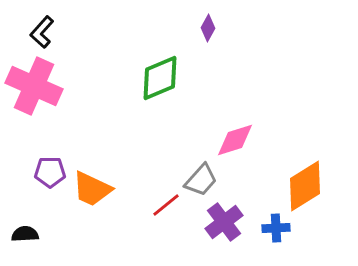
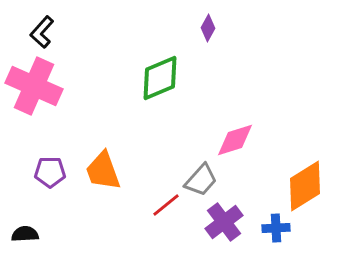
orange trapezoid: moved 11 px right, 18 px up; rotated 45 degrees clockwise
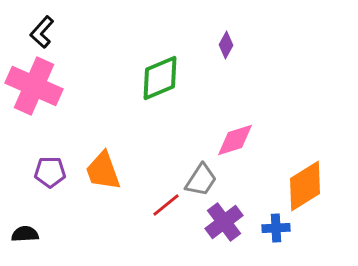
purple diamond: moved 18 px right, 17 px down
gray trapezoid: rotated 9 degrees counterclockwise
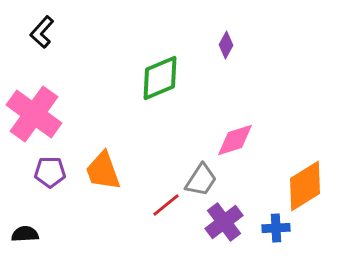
pink cross: moved 28 px down; rotated 12 degrees clockwise
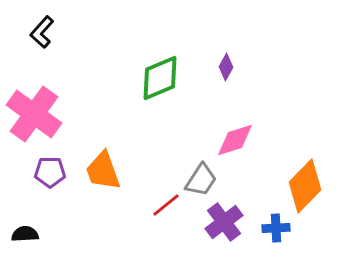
purple diamond: moved 22 px down
orange diamond: rotated 14 degrees counterclockwise
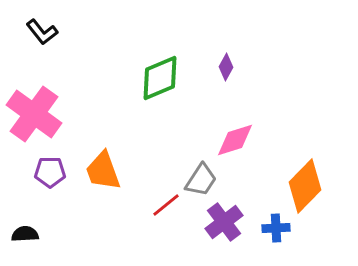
black L-shape: rotated 80 degrees counterclockwise
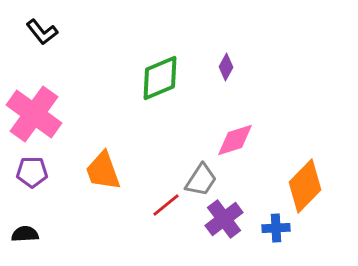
purple pentagon: moved 18 px left
purple cross: moved 3 px up
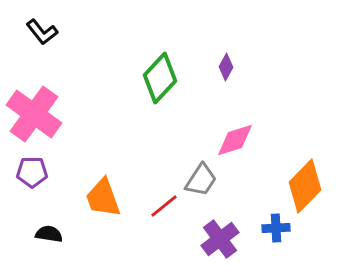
green diamond: rotated 24 degrees counterclockwise
orange trapezoid: moved 27 px down
red line: moved 2 px left, 1 px down
purple cross: moved 4 px left, 20 px down
black semicircle: moved 24 px right; rotated 12 degrees clockwise
